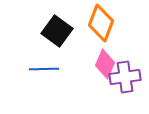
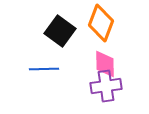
black square: moved 3 px right
pink diamond: rotated 24 degrees counterclockwise
purple cross: moved 19 px left, 9 px down
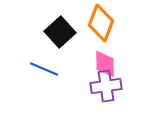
black square: moved 1 px down; rotated 12 degrees clockwise
blue line: rotated 24 degrees clockwise
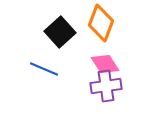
pink diamond: rotated 32 degrees counterclockwise
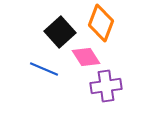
pink diamond: moved 19 px left, 7 px up
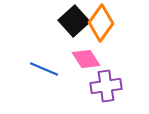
orange diamond: rotated 15 degrees clockwise
black square: moved 14 px right, 11 px up
pink diamond: moved 2 px down
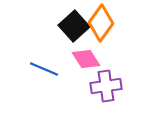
black square: moved 5 px down
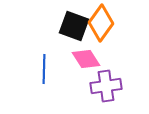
black square: rotated 28 degrees counterclockwise
blue line: rotated 68 degrees clockwise
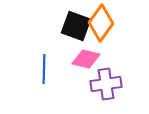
black square: moved 2 px right
pink diamond: rotated 44 degrees counterclockwise
purple cross: moved 2 px up
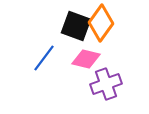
blue line: moved 11 px up; rotated 36 degrees clockwise
purple cross: rotated 12 degrees counterclockwise
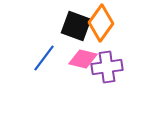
pink diamond: moved 3 px left
purple cross: moved 1 px right, 17 px up; rotated 12 degrees clockwise
